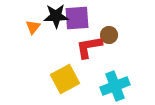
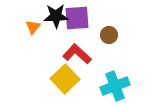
red L-shape: moved 12 px left, 7 px down; rotated 52 degrees clockwise
yellow square: rotated 16 degrees counterclockwise
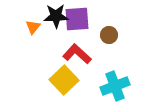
purple square: moved 1 px down
yellow square: moved 1 px left, 1 px down
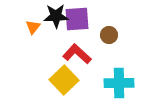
cyan cross: moved 4 px right, 3 px up; rotated 20 degrees clockwise
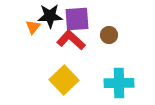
black star: moved 6 px left
red L-shape: moved 6 px left, 14 px up
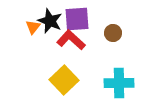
black star: moved 5 px down; rotated 25 degrees clockwise
brown circle: moved 4 px right, 2 px up
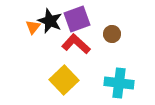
purple square: rotated 16 degrees counterclockwise
brown circle: moved 1 px left, 1 px down
red L-shape: moved 5 px right, 4 px down
cyan cross: rotated 8 degrees clockwise
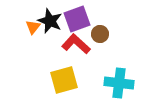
brown circle: moved 12 px left
yellow square: rotated 28 degrees clockwise
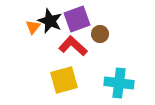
red L-shape: moved 3 px left, 2 px down
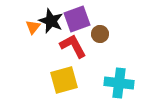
black star: moved 1 px right
red L-shape: rotated 20 degrees clockwise
